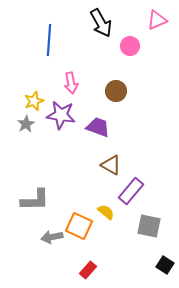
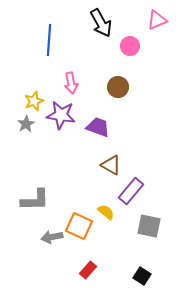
brown circle: moved 2 px right, 4 px up
black square: moved 23 px left, 11 px down
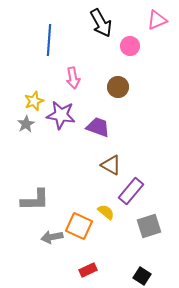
pink arrow: moved 2 px right, 5 px up
gray square: rotated 30 degrees counterclockwise
red rectangle: rotated 24 degrees clockwise
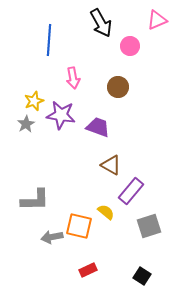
orange square: rotated 12 degrees counterclockwise
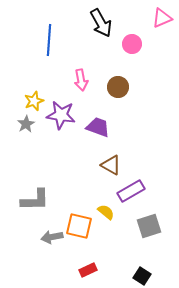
pink triangle: moved 5 px right, 2 px up
pink circle: moved 2 px right, 2 px up
pink arrow: moved 8 px right, 2 px down
purple rectangle: rotated 20 degrees clockwise
